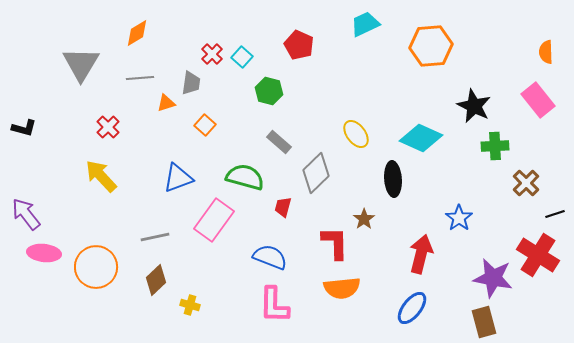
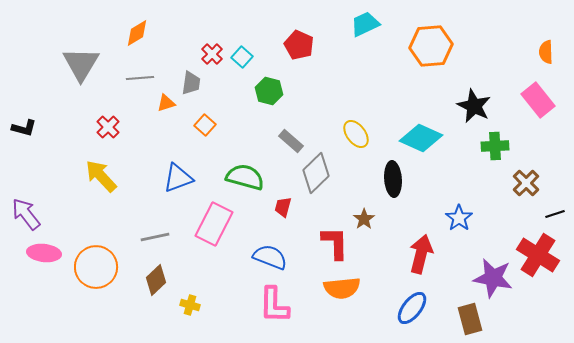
gray rectangle at (279, 142): moved 12 px right, 1 px up
pink rectangle at (214, 220): moved 4 px down; rotated 9 degrees counterclockwise
brown rectangle at (484, 322): moved 14 px left, 3 px up
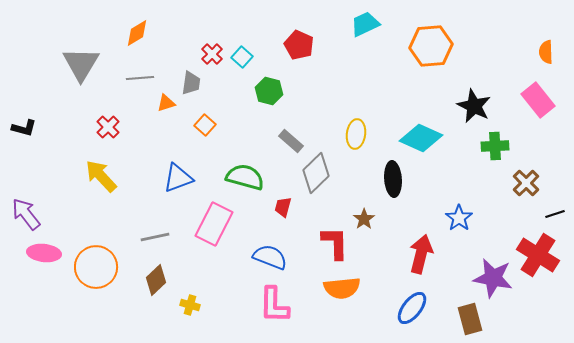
yellow ellipse at (356, 134): rotated 44 degrees clockwise
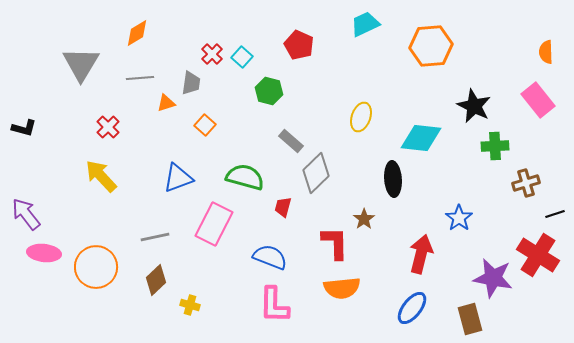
yellow ellipse at (356, 134): moved 5 px right, 17 px up; rotated 12 degrees clockwise
cyan diamond at (421, 138): rotated 18 degrees counterclockwise
brown cross at (526, 183): rotated 28 degrees clockwise
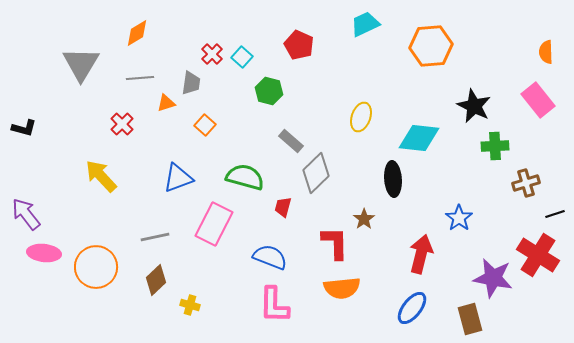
red cross at (108, 127): moved 14 px right, 3 px up
cyan diamond at (421, 138): moved 2 px left
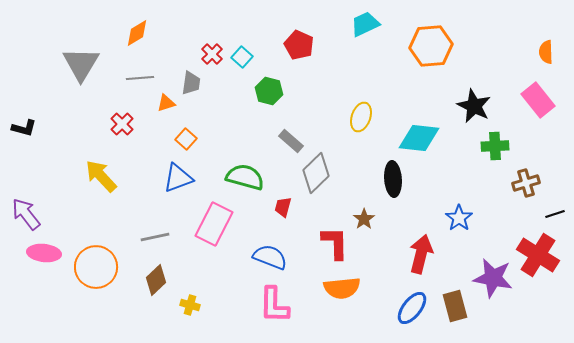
orange square at (205, 125): moved 19 px left, 14 px down
brown rectangle at (470, 319): moved 15 px left, 13 px up
